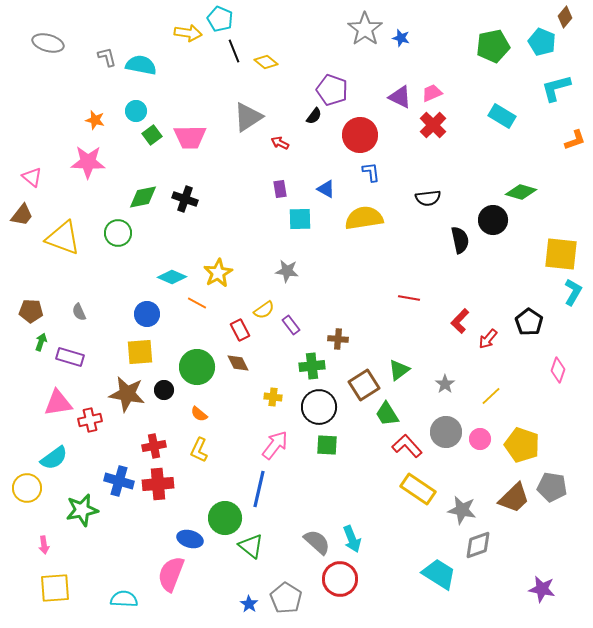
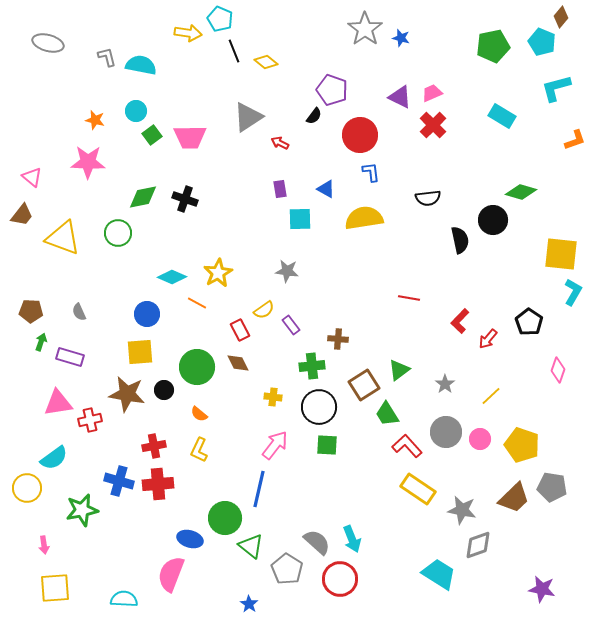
brown diamond at (565, 17): moved 4 px left
gray pentagon at (286, 598): moved 1 px right, 29 px up
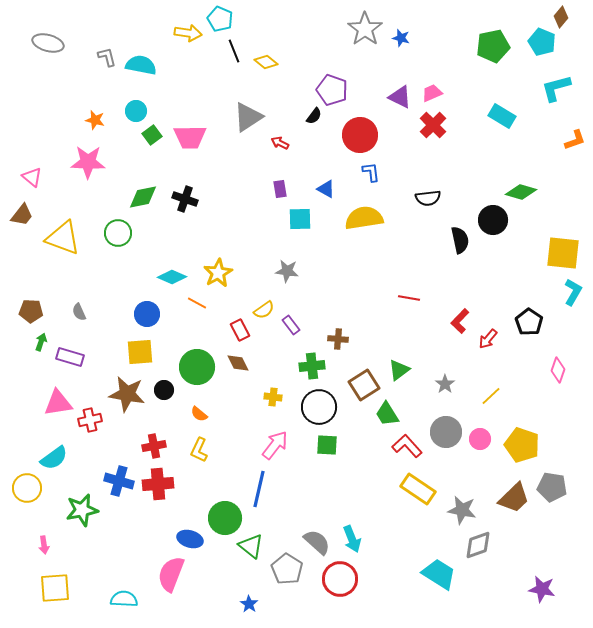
yellow square at (561, 254): moved 2 px right, 1 px up
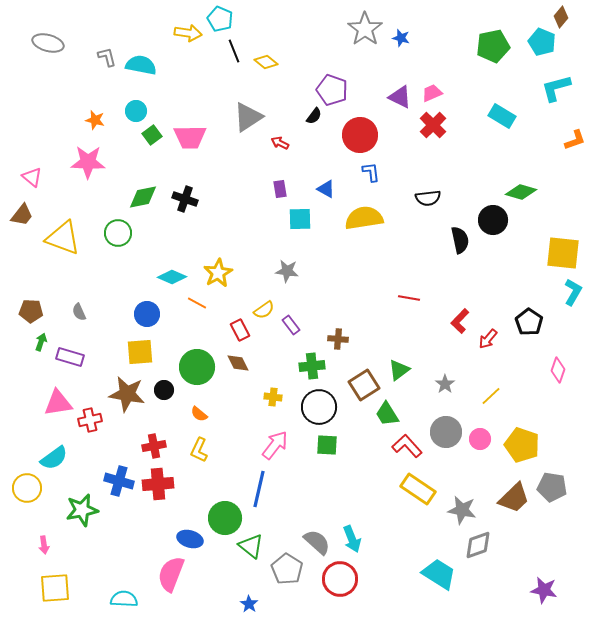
purple star at (542, 589): moved 2 px right, 1 px down
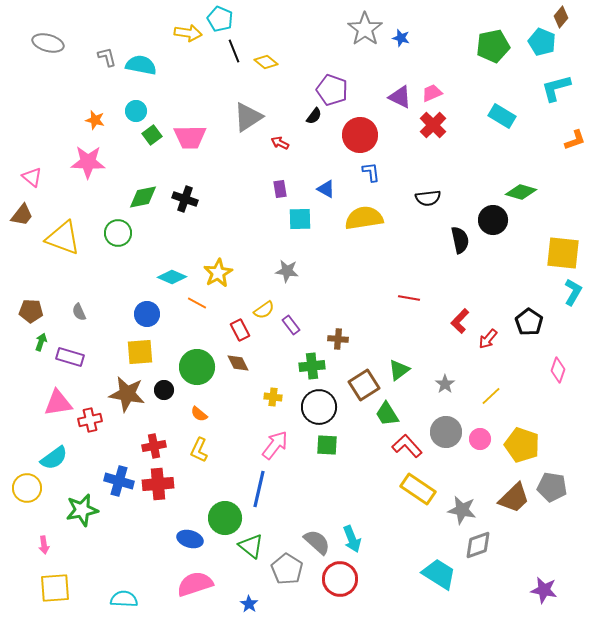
pink semicircle at (171, 574): moved 24 px right, 10 px down; rotated 51 degrees clockwise
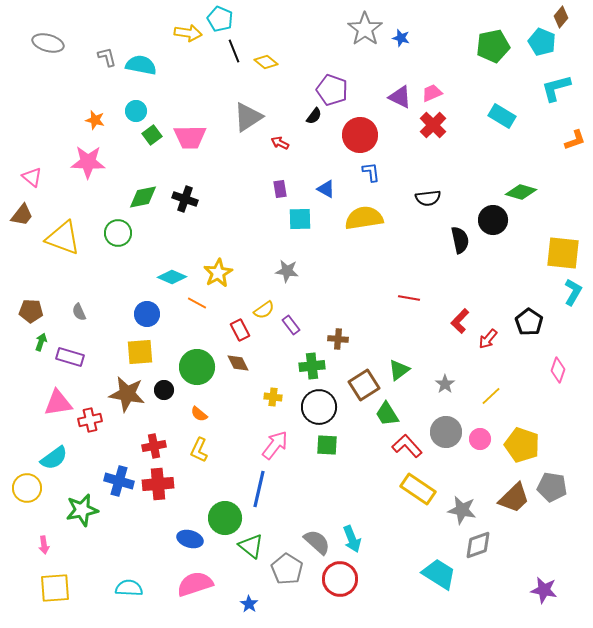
cyan semicircle at (124, 599): moved 5 px right, 11 px up
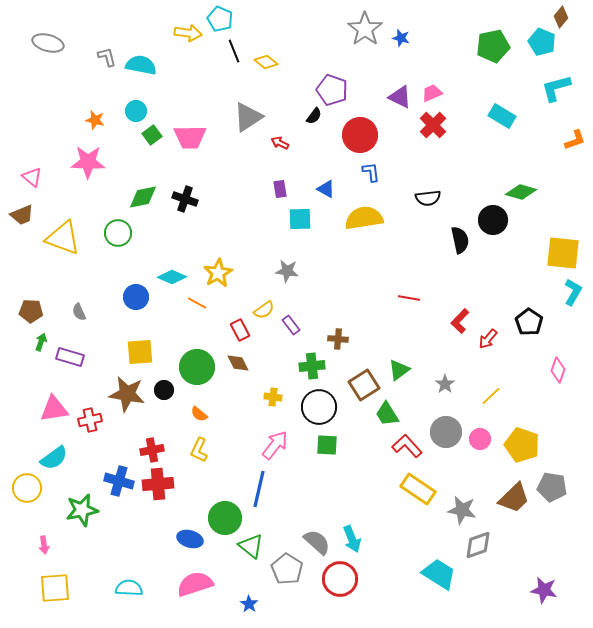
brown trapezoid at (22, 215): rotated 30 degrees clockwise
blue circle at (147, 314): moved 11 px left, 17 px up
pink triangle at (58, 403): moved 4 px left, 6 px down
red cross at (154, 446): moved 2 px left, 4 px down
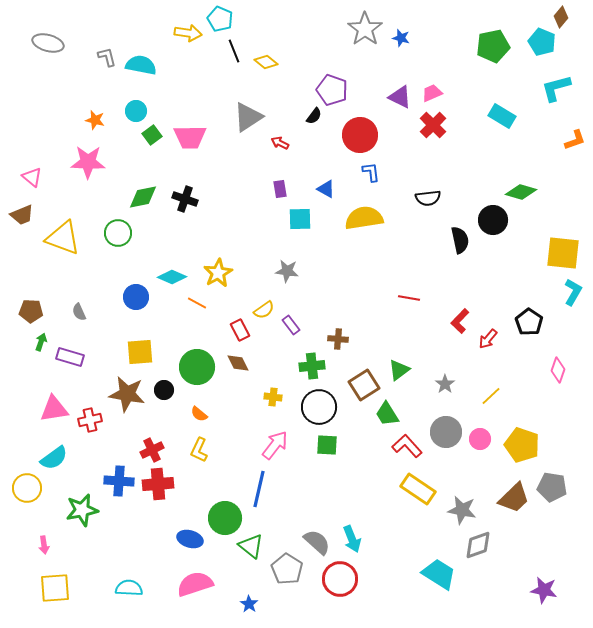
red cross at (152, 450): rotated 15 degrees counterclockwise
blue cross at (119, 481): rotated 12 degrees counterclockwise
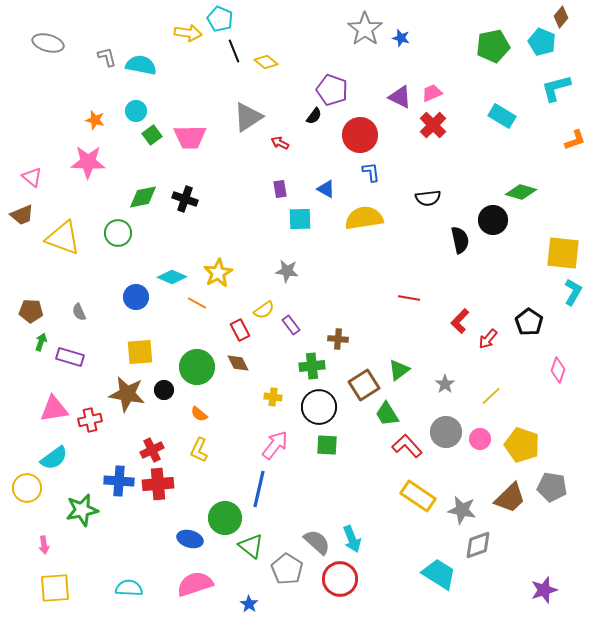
yellow rectangle at (418, 489): moved 7 px down
brown trapezoid at (514, 498): moved 4 px left
purple star at (544, 590): rotated 28 degrees counterclockwise
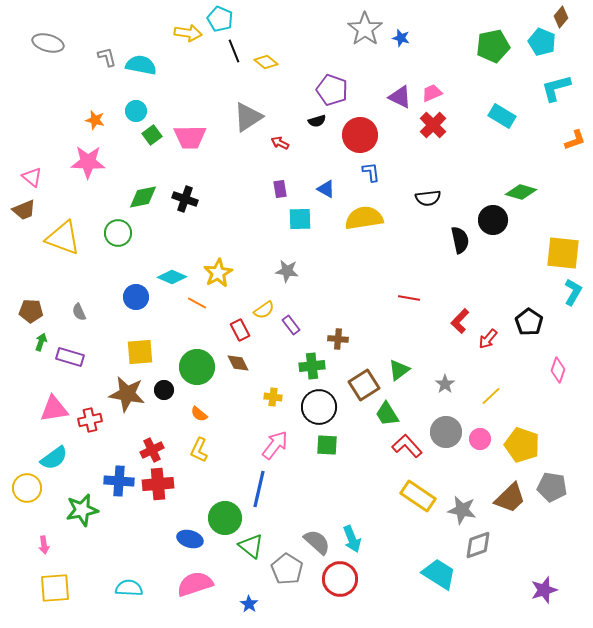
black semicircle at (314, 116): moved 3 px right, 5 px down; rotated 36 degrees clockwise
brown trapezoid at (22, 215): moved 2 px right, 5 px up
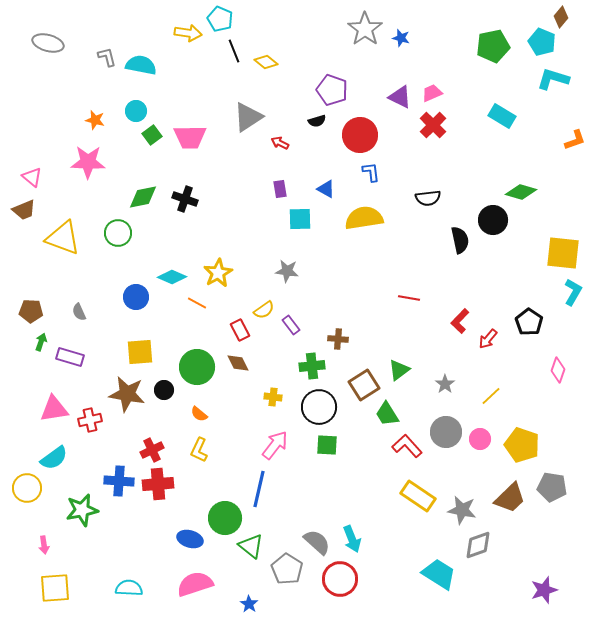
cyan L-shape at (556, 88): moved 3 px left, 9 px up; rotated 32 degrees clockwise
